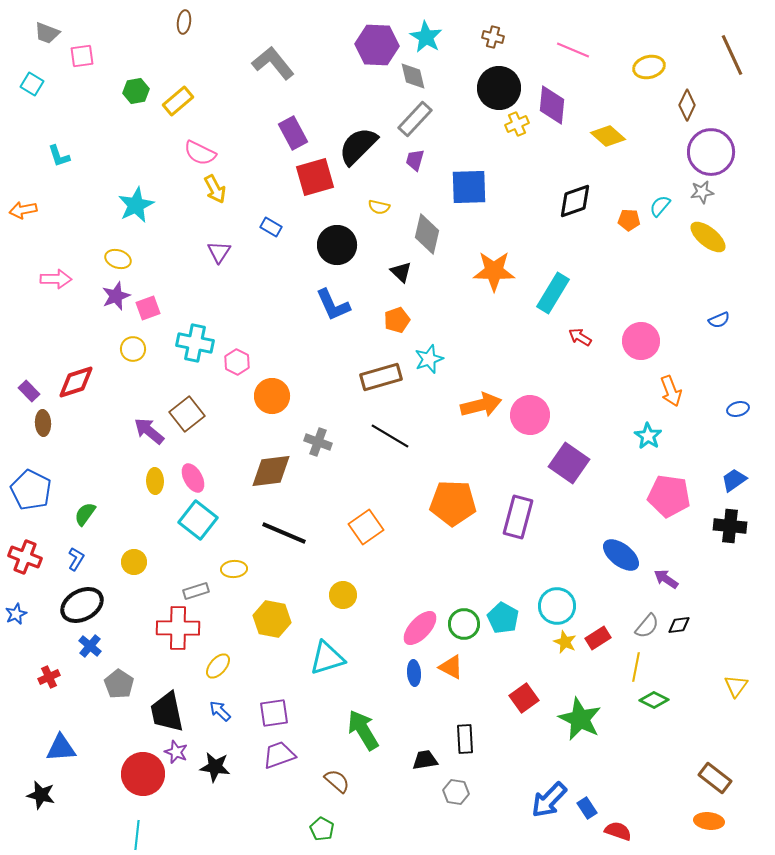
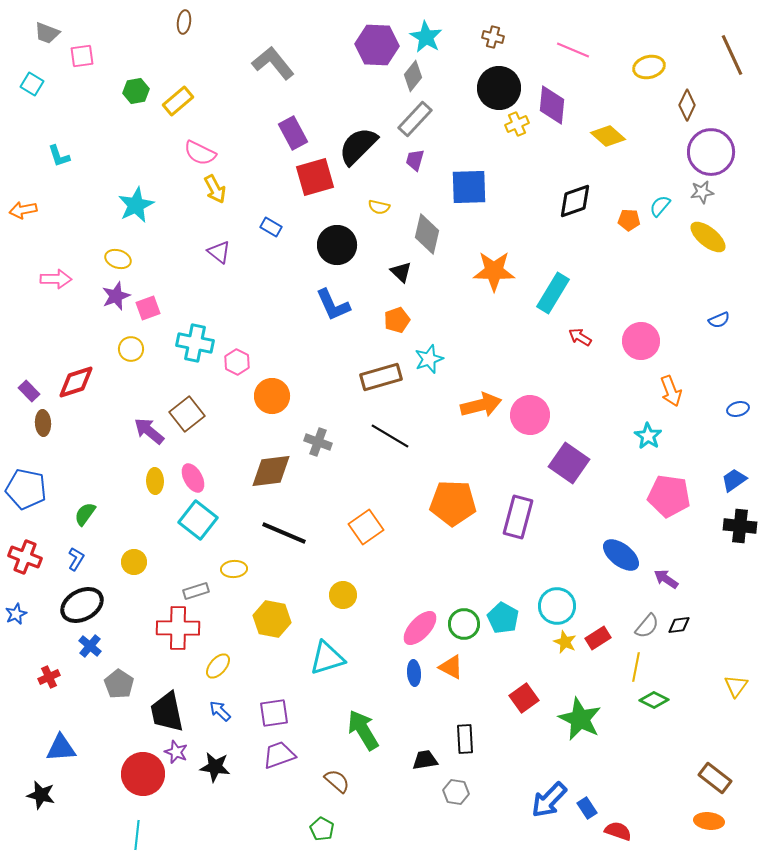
gray diamond at (413, 76): rotated 52 degrees clockwise
purple triangle at (219, 252): rotated 25 degrees counterclockwise
yellow circle at (133, 349): moved 2 px left
blue pentagon at (31, 490): moved 5 px left, 1 px up; rotated 15 degrees counterclockwise
black cross at (730, 526): moved 10 px right
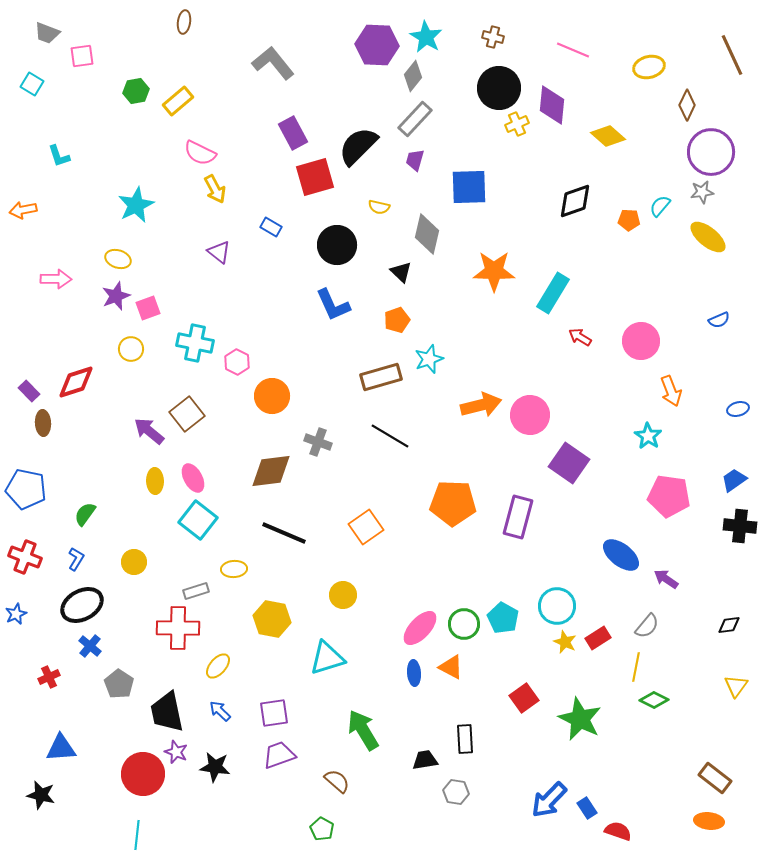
black diamond at (679, 625): moved 50 px right
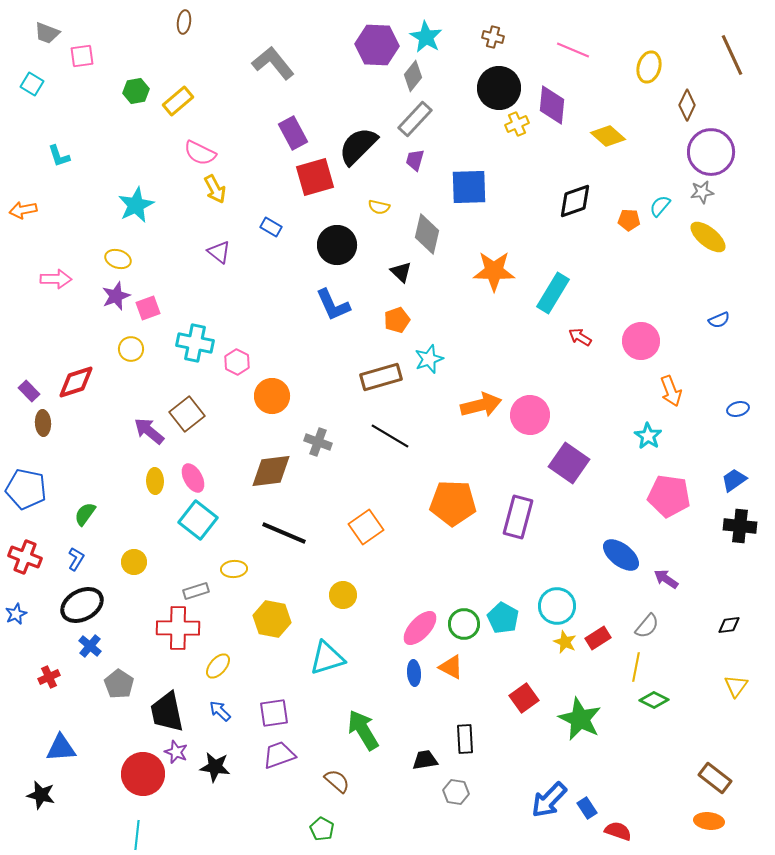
yellow ellipse at (649, 67): rotated 60 degrees counterclockwise
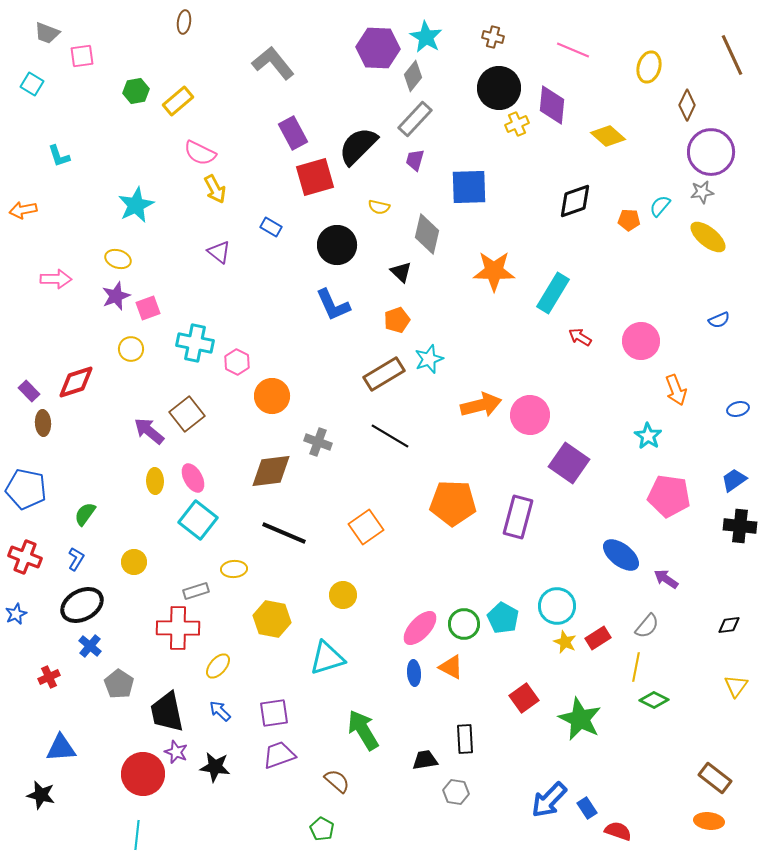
purple hexagon at (377, 45): moved 1 px right, 3 px down
brown rectangle at (381, 377): moved 3 px right, 3 px up; rotated 15 degrees counterclockwise
orange arrow at (671, 391): moved 5 px right, 1 px up
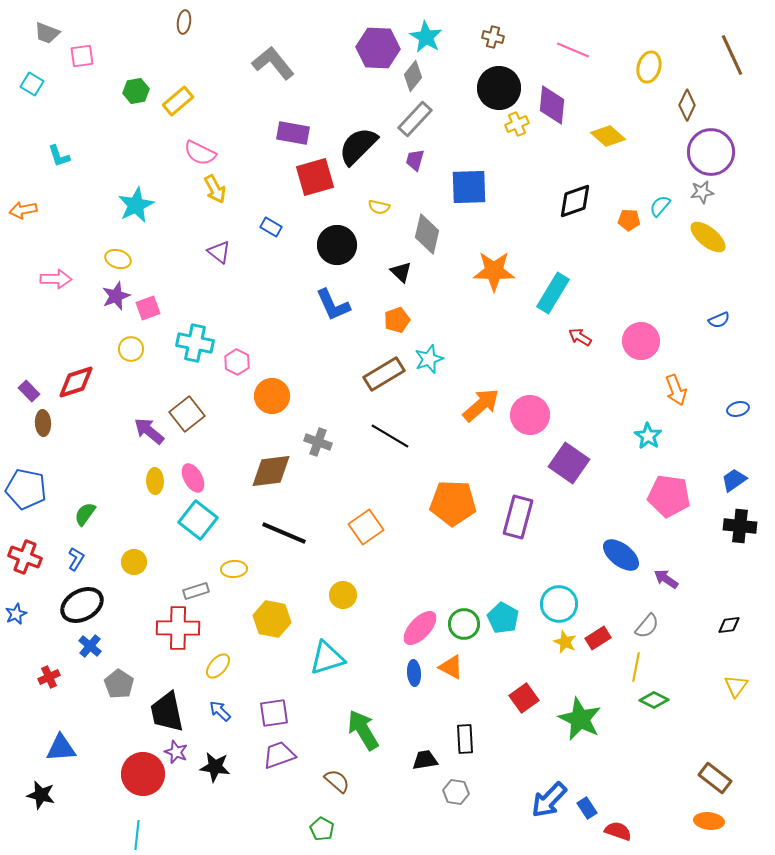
purple rectangle at (293, 133): rotated 52 degrees counterclockwise
orange arrow at (481, 405): rotated 27 degrees counterclockwise
cyan circle at (557, 606): moved 2 px right, 2 px up
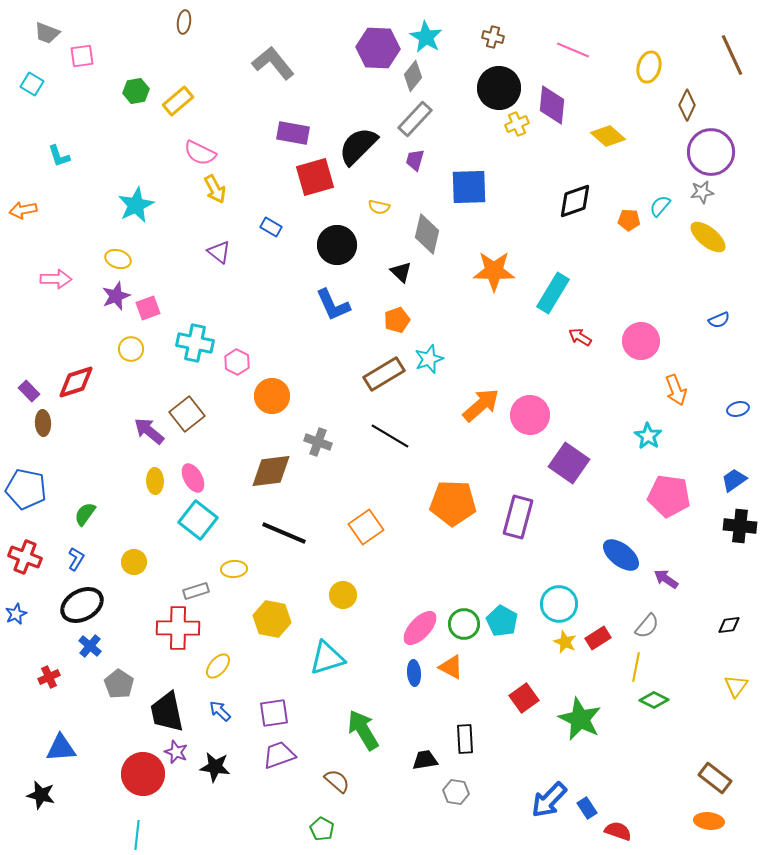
cyan pentagon at (503, 618): moved 1 px left, 3 px down
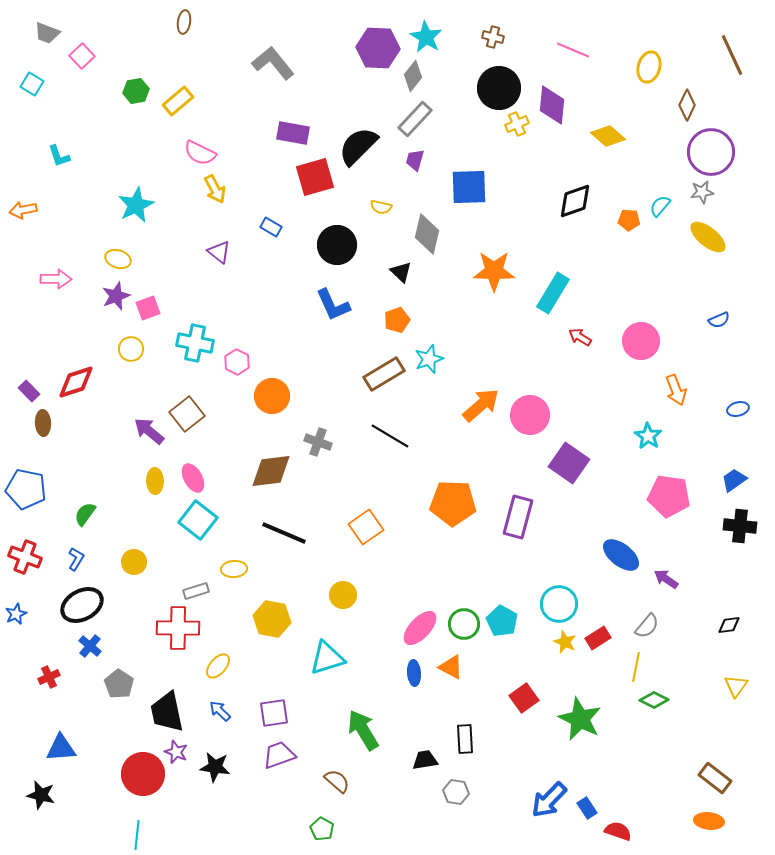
pink square at (82, 56): rotated 35 degrees counterclockwise
yellow semicircle at (379, 207): moved 2 px right
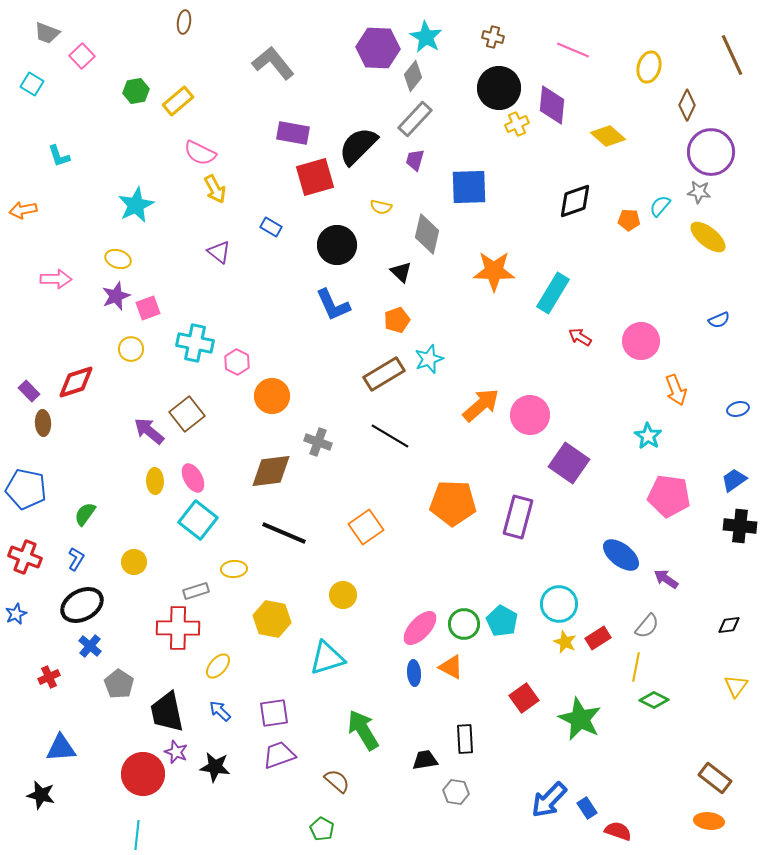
gray star at (702, 192): moved 3 px left; rotated 15 degrees clockwise
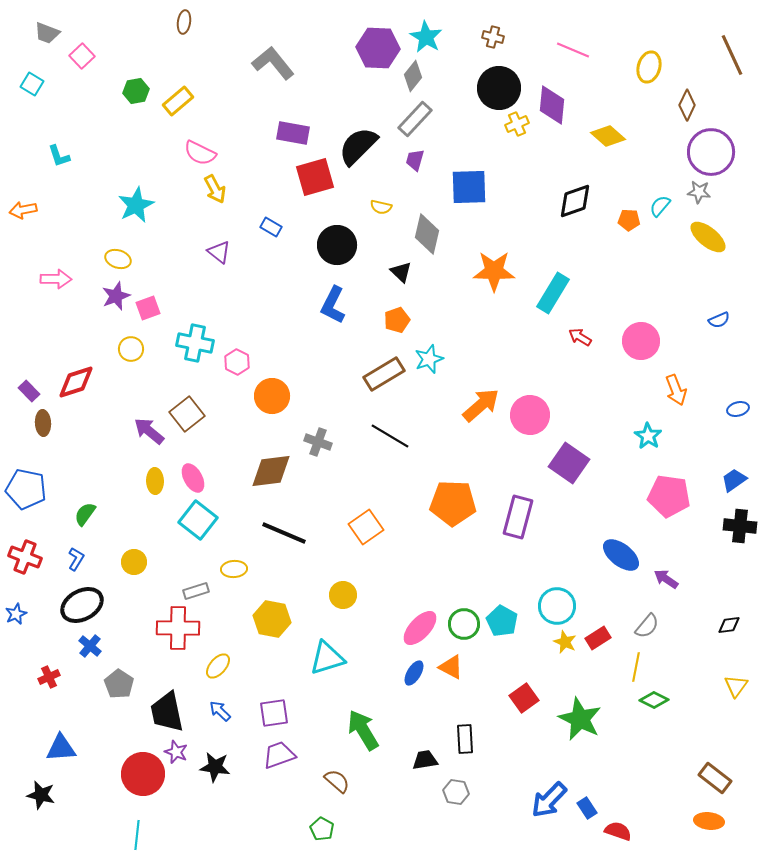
blue L-shape at (333, 305): rotated 51 degrees clockwise
cyan circle at (559, 604): moved 2 px left, 2 px down
blue ellipse at (414, 673): rotated 35 degrees clockwise
